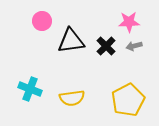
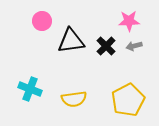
pink star: moved 1 px up
yellow semicircle: moved 2 px right, 1 px down
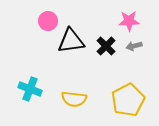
pink circle: moved 6 px right
yellow semicircle: rotated 15 degrees clockwise
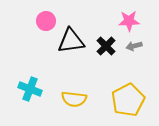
pink circle: moved 2 px left
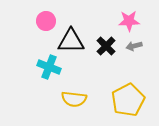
black triangle: rotated 8 degrees clockwise
cyan cross: moved 19 px right, 22 px up
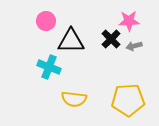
black cross: moved 5 px right, 7 px up
yellow pentagon: rotated 24 degrees clockwise
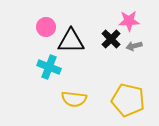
pink circle: moved 6 px down
yellow pentagon: rotated 16 degrees clockwise
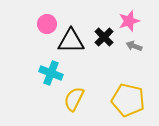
pink star: rotated 15 degrees counterclockwise
pink circle: moved 1 px right, 3 px up
black cross: moved 7 px left, 2 px up
gray arrow: rotated 35 degrees clockwise
cyan cross: moved 2 px right, 6 px down
yellow semicircle: rotated 110 degrees clockwise
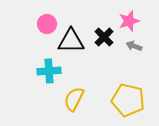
cyan cross: moved 2 px left, 2 px up; rotated 25 degrees counterclockwise
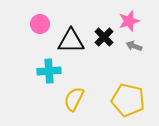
pink circle: moved 7 px left
